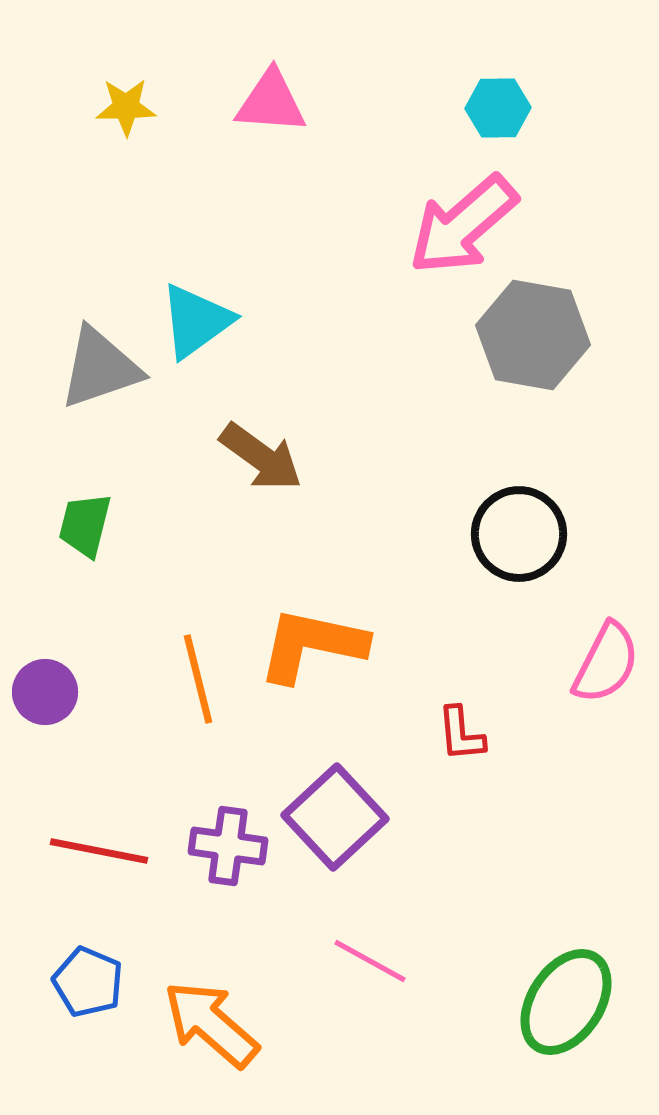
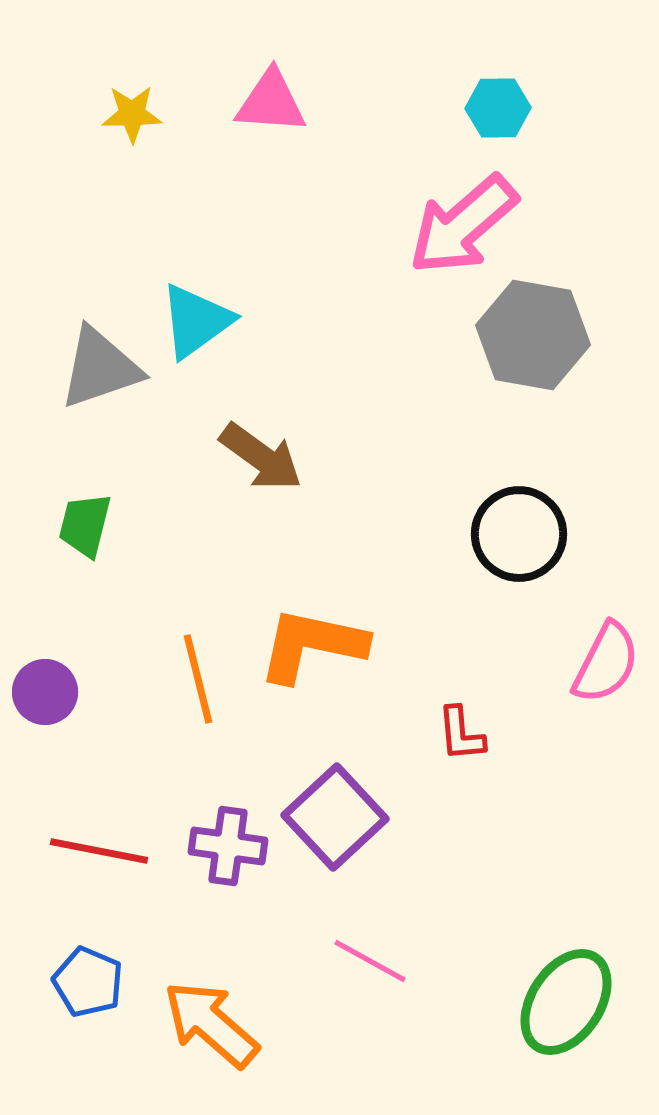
yellow star: moved 6 px right, 7 px down
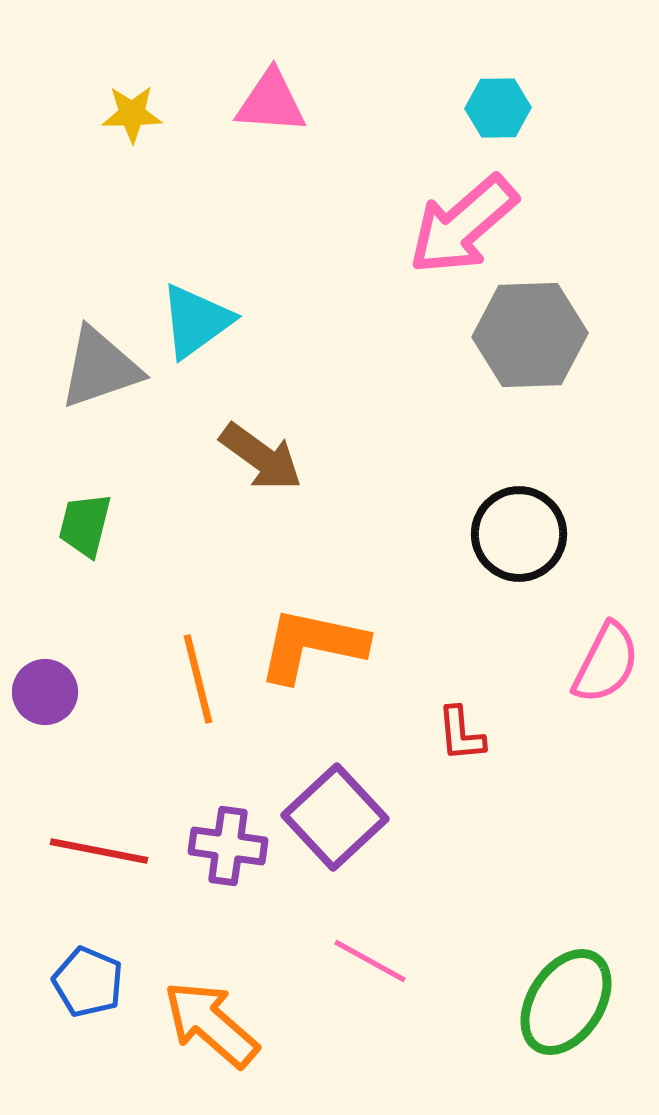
gray hexagon: moved 3 px left; rotated 12 degrees counterclockwise
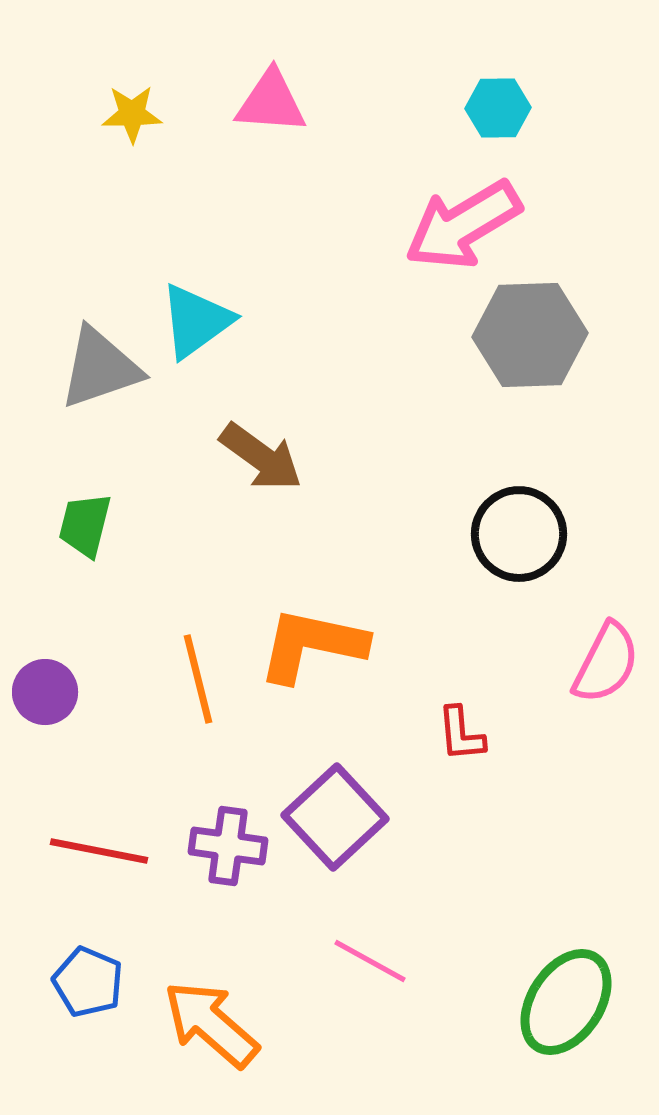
pink arrow: rotated 10 degrees clockwise
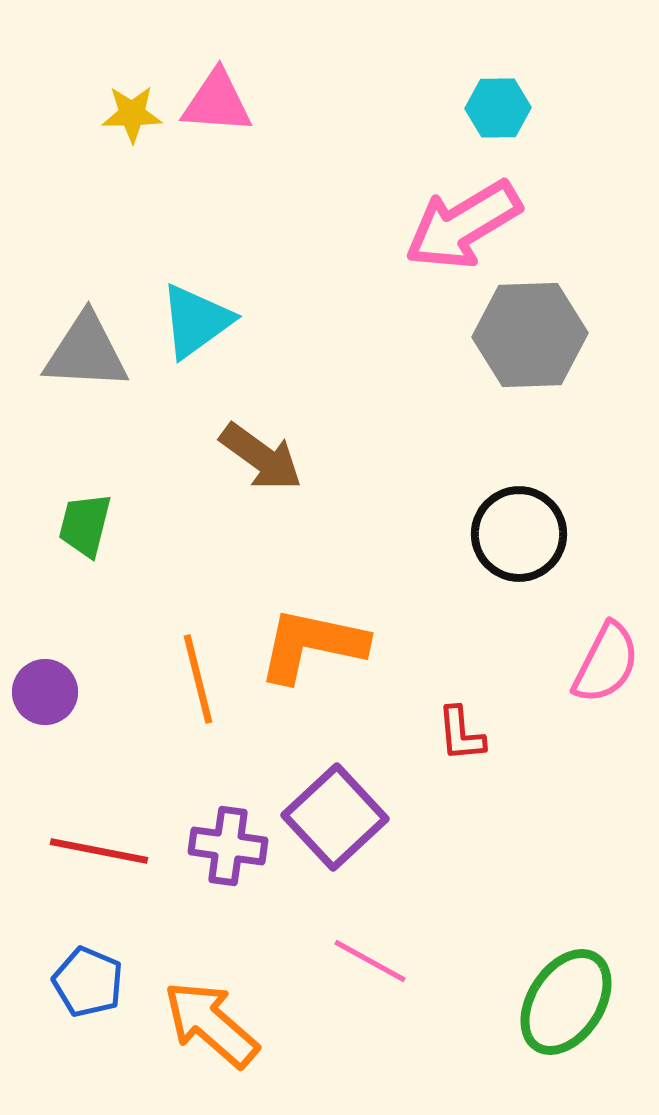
pink triangle: moved 54 px left
gray triangle: moved 14 px left, 16 px up; rotated 22 degrees clockwise
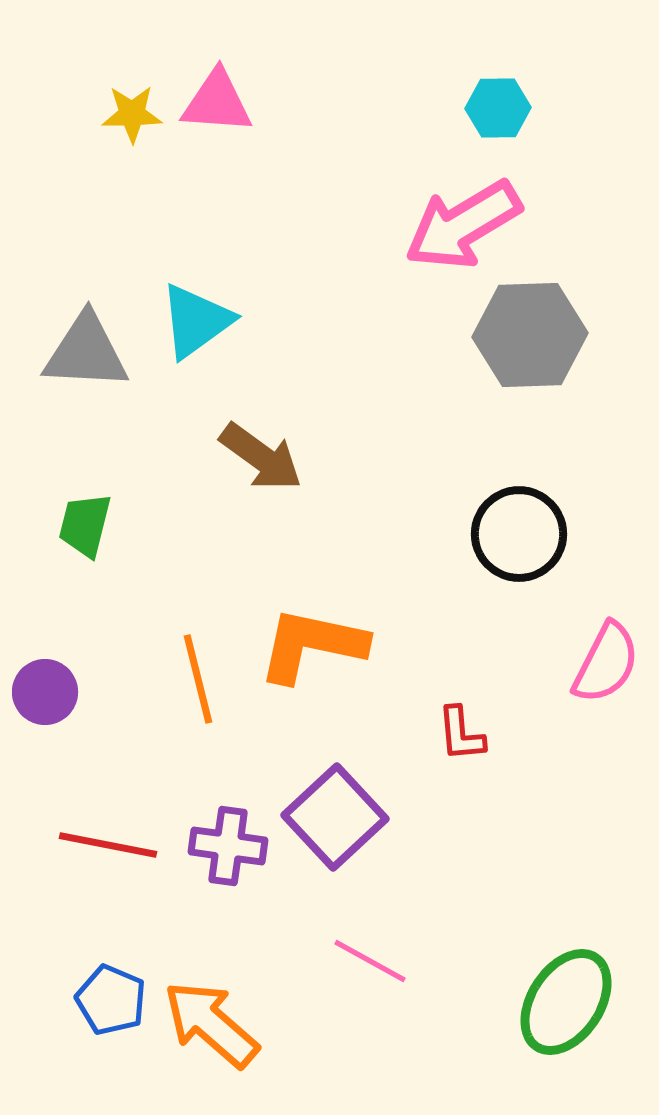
red line: moved 9 px right, 6 px up
blue pentagon: moved 23 px right, 18 px down
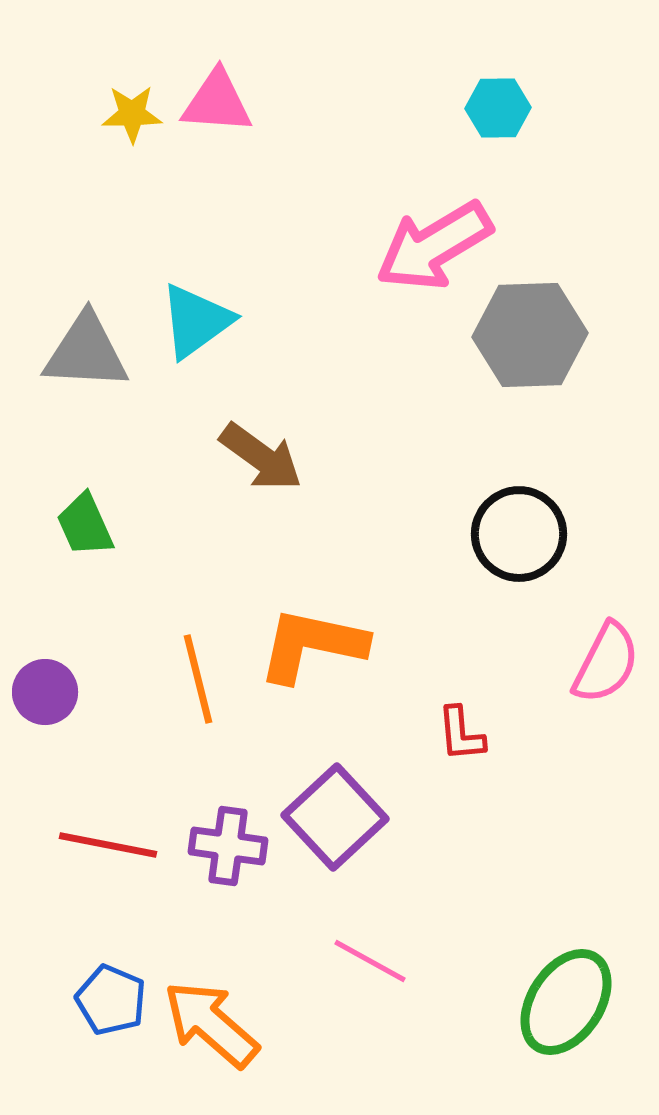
pink arrow: moved 29 px left, 21 px down
green trapezoid: rotated 38 degrees counterclockwise
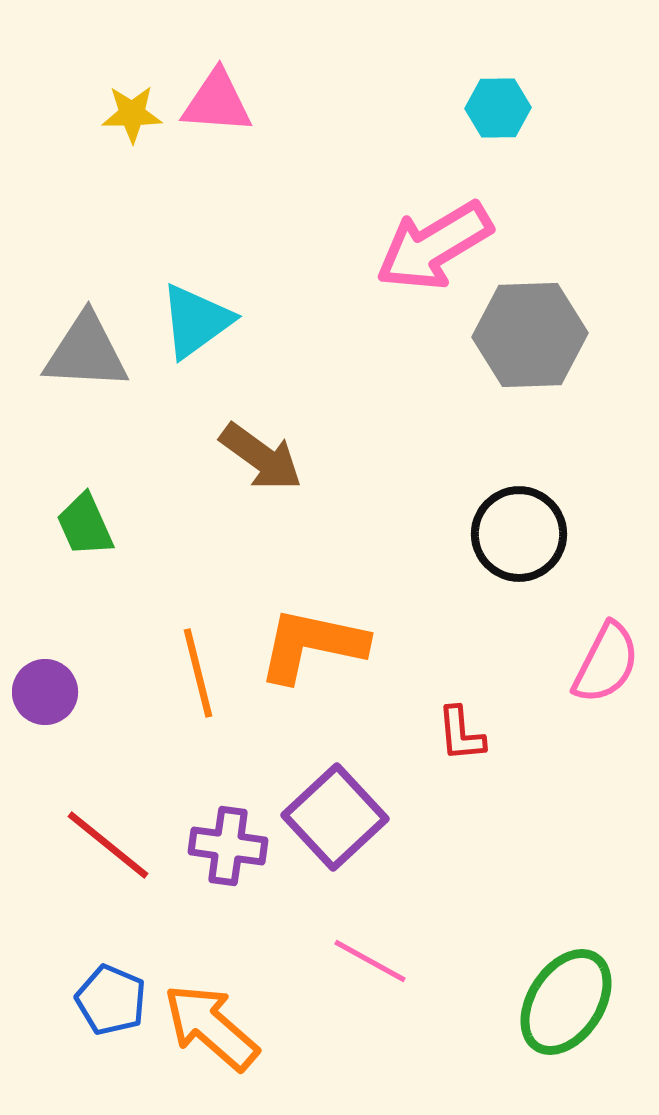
orange line: moved 6 px up
red line: rotated 28 degrees clockwise
orange arrow: moved 3 px down
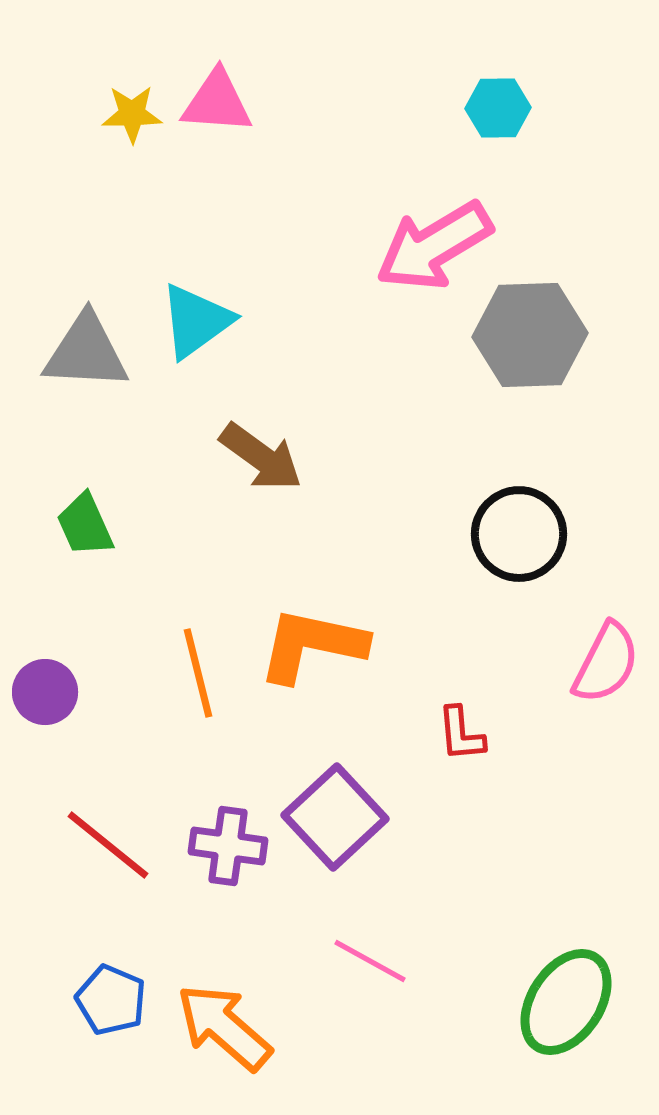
orange arrow: moved 13 px right
